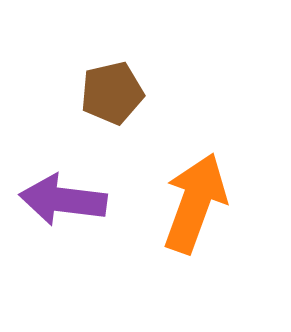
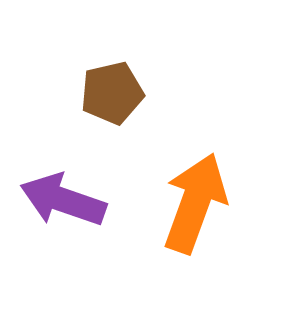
purple arrow: rotated 12 degrees clockwise
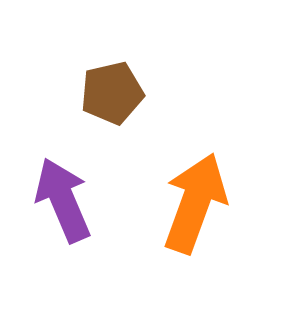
purple arrow: rotated 48 degrees clockwise
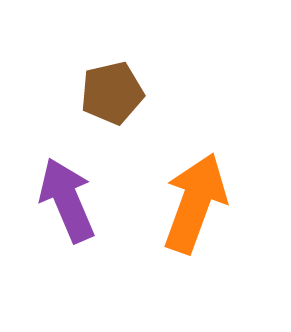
purple arrow: moved 4 px right
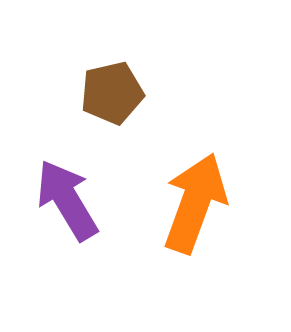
purple arrow: rotated 8 degrees counterclockwise
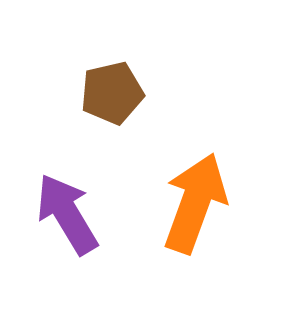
purple arrow: moved 14 px down
